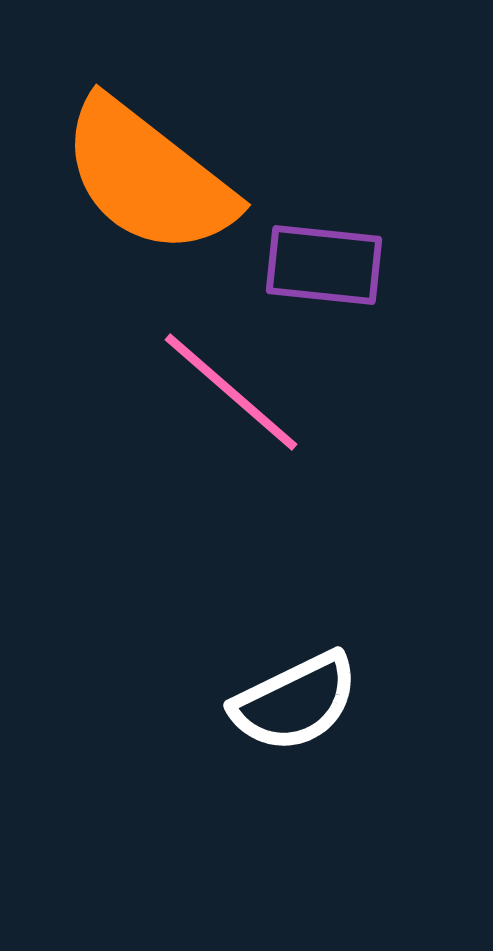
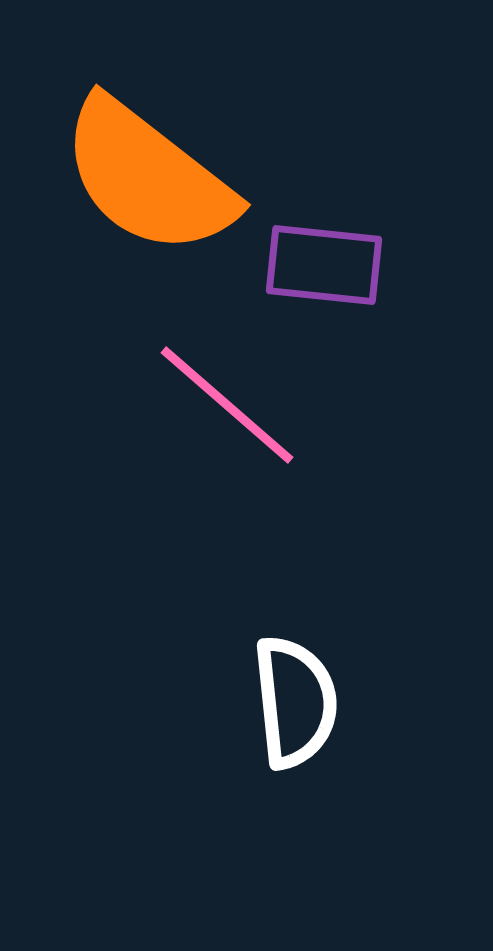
pink line: moved 4 px left, 13 px down
white semicircle: rotated 70 degrees counterclockwise
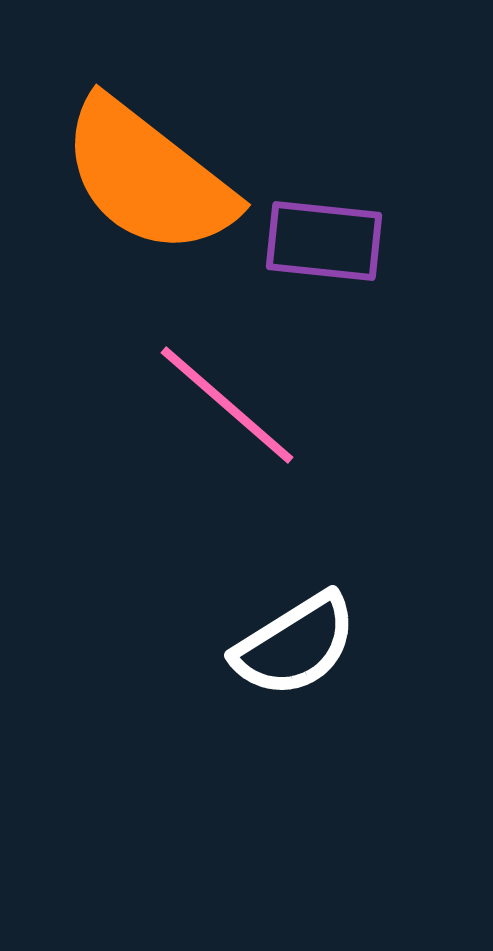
purple rectangle: moved 24 px up
white semicircle: moved 57 px up; rotated 64 degrees clockwise
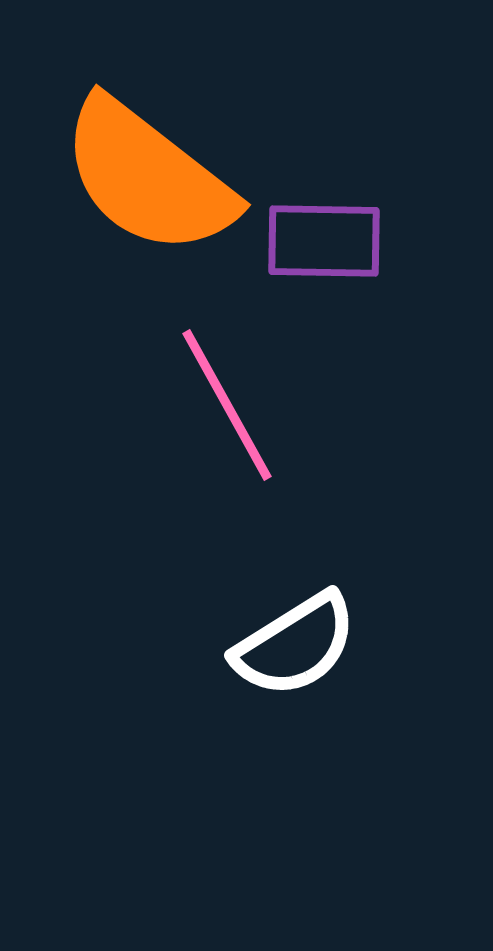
purple rectangle: rotated 5 degrees counterclockwise
pink line: rotated 20 degrees clockwise
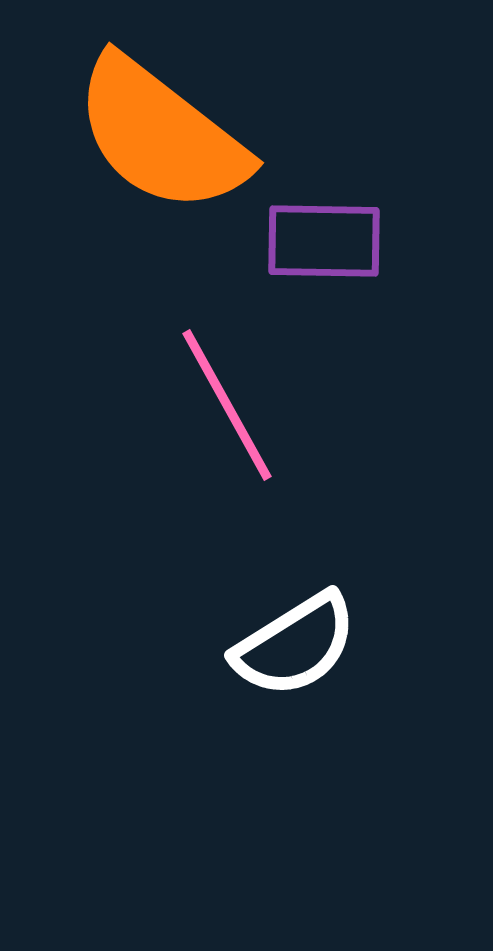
orange semicircle: moved 13 px right, 42 px up
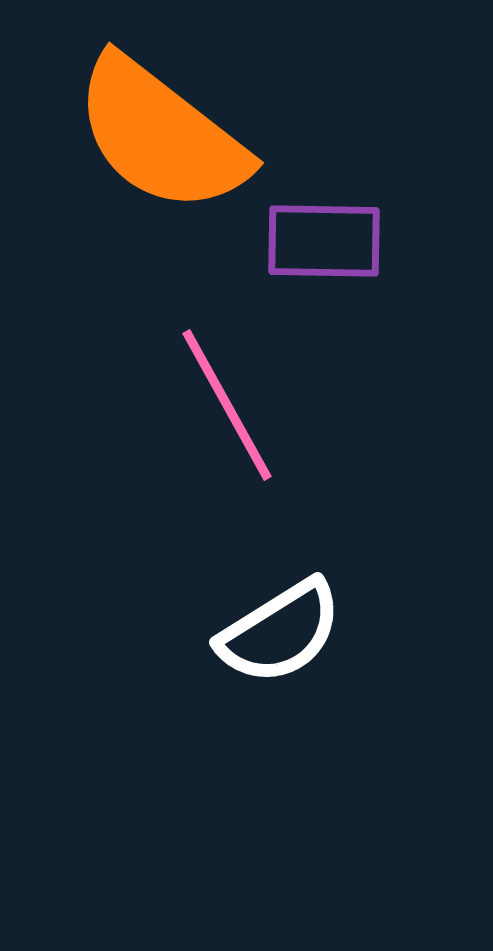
white semicircle: moved 15 px left, 13 px up
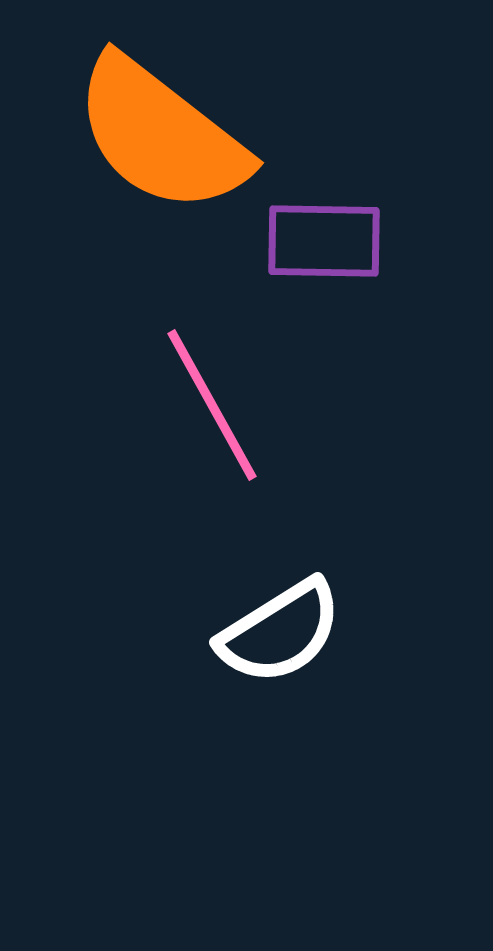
pink line: moved 15 px left
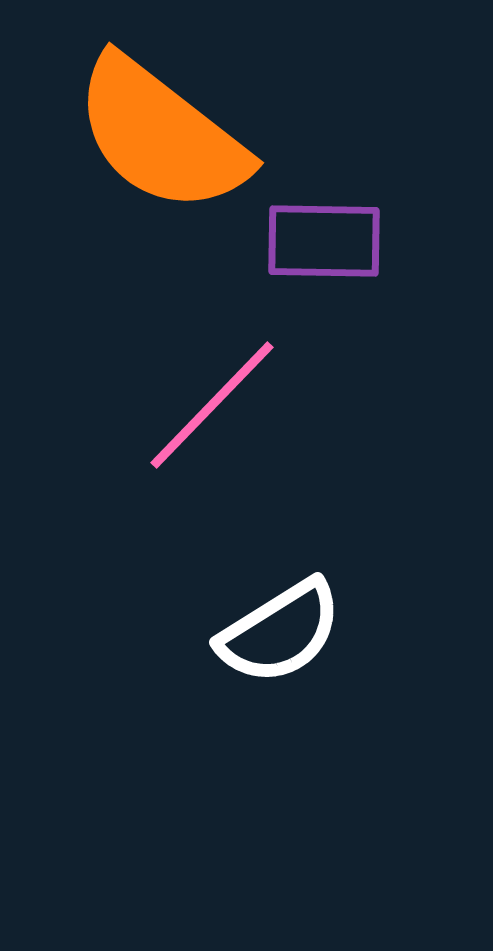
pink line: rotated 73 degrees clockwise
